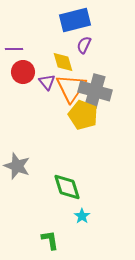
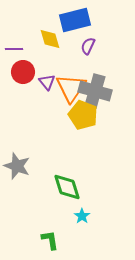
purple semicircle: moved 4 px right, 1 px down
yellow diamond: moved 13 px left, 23 px up
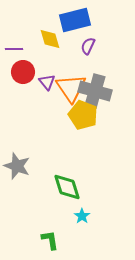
orange triangle: rotated 8 degrees counterclockwise
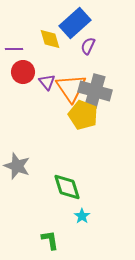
blue rectangle: moved 3 px down; rotated 28 degrees counterclockwise
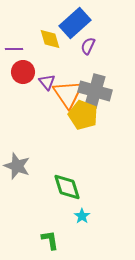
orange triangle: moved 3 px left, 6 px down
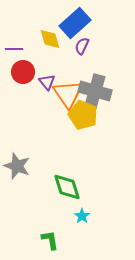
purple semicircle: moved 6 px left
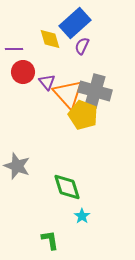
orange triangle: rotated 8 degrees counterclockwise
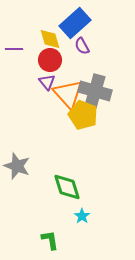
purple semicircle: rotated 54 degrees counterclockwise
red circle: moved 27 px right, 12 px up
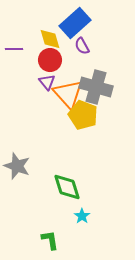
gray cross: moved 1 px right, 4 px up
